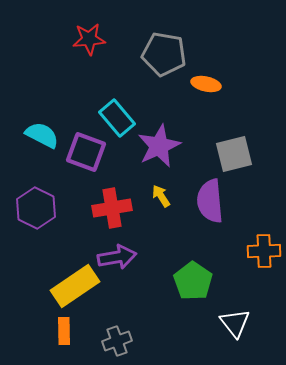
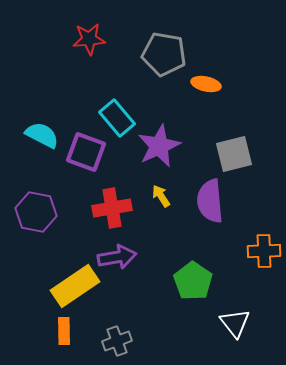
purple hexagon: moved 4 px down; rotated 15 degrees counterclockwise
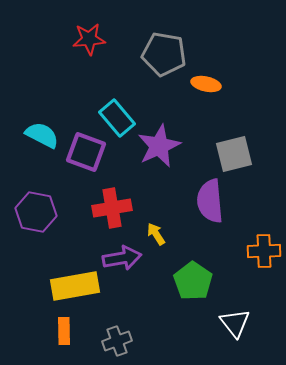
yellow arrow: moved 5 px left, 38 px down
purple arrow: moved 5 px right, 1 px down
yellow rectangle: rotated 24 degrees clockwise
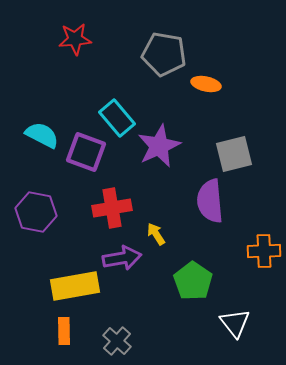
red star: moved 14 px left
gray cross: rotated 28 degrees counterclockwise
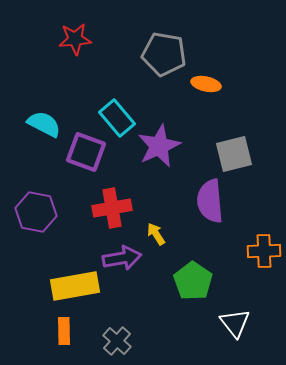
cyan semicircle: moved 2 px right, 11 px up
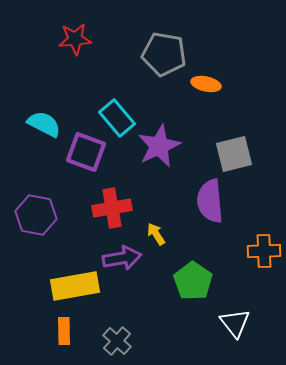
purple hexagon: moved 3 px down
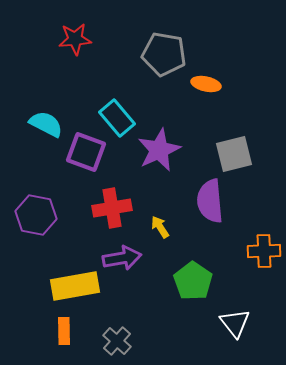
cyan semicircle: moved 2 px right
purple star: moved 4 px down
yellow arrow: moved 4 px right, 7 px up
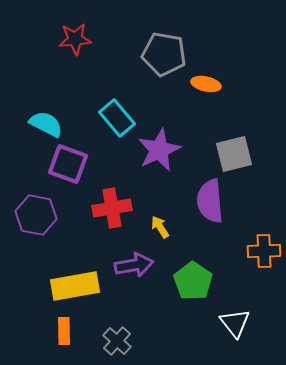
purple square: moved 18 px left, 12 px down
purple arrow: moved 12 px right, 7 px down
